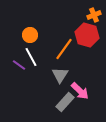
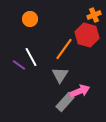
orange circle: moved 16 px up
pink arrow: rotated 66 degrees counterclockwise
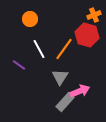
white line: moved 8 px right, 8 px up
gray triangle: moved 2 px down
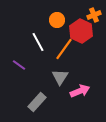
orange circle: moved 27 px right, 1 px down
red hexagon: moved 6 px left, 4 px up; rotated 10 degrees clockwise
white line: moved 1 px left, 7 px up
gray rectangle: moved 28 px left
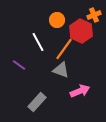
gray triangle: moved 1 px right, 7 px up; rotated 42 degrees counterclockwise
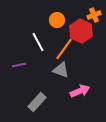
purple line: rotated 48 degrees counterclockwise
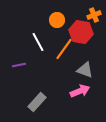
red hexagon: moved 1 px down; rotated 15 degrees counterclockwise
gray triangle: moved 24 px right
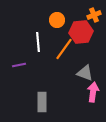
red hexagon: rotated 15 degrees counterclockwise
white line: rotated 24 degrees clockwise
gray triangle: moved 3 px down
pink arrow: moved 13 px right, 1 px down; rotated 60 degrees counterclockwise
gray rectangle: moved 5 px right; rotated 42 degrees counterclockwise
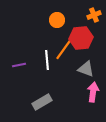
red hexagon: moved 6 px down
white line: moved 9 px right, 18 px down
gray triangle: moved 1 px right, 4 px up
gray rectangle: rotated 60 degrees clockwise
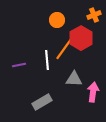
red hexagon: rotated 25 degrees counterclockwise
gray triangle: moved 12 px left, 10 px down; rotated 18 degrees counterclockwise
